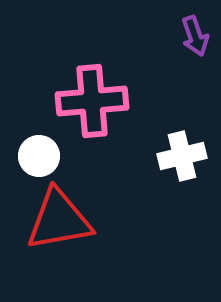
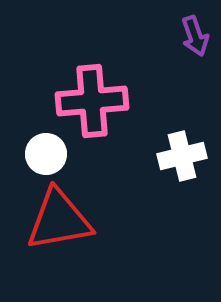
white circle: moved 7 px right, 2 px up
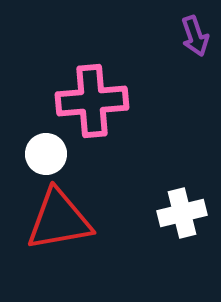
white cross: moved 57 px down
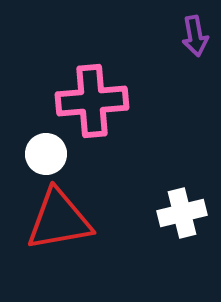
purple arrow: rotated 9 degrees clockwise
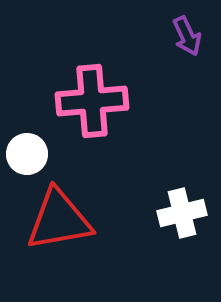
purple arrow: moved 8 px left; rotated 15 degrees counterclockwise
white circle: moved 19 px left
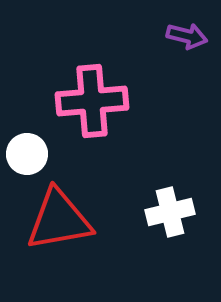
purple arrow: rotated 51 degrees counterclockwise
white cross: moved 12 px left, 1 px up
